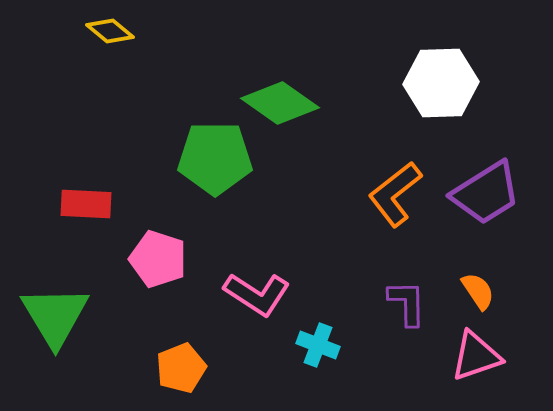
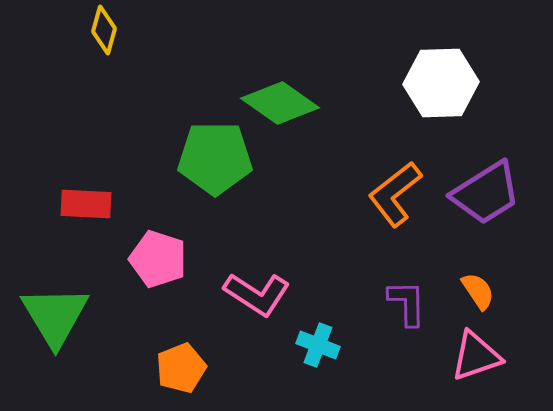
yellow diamond: moved 6 px left, 1 px up; rotated 66 degrees clockwise
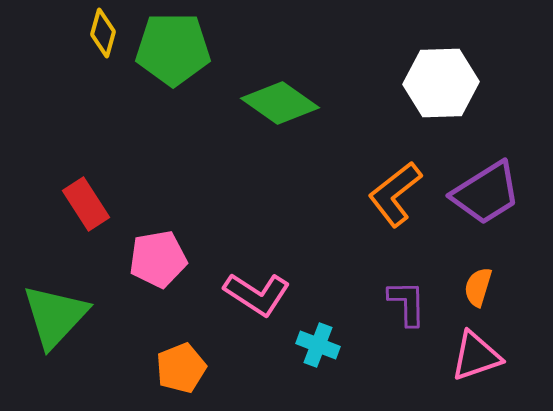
yellow diamond: moved 1 px left, 3 px down
green pentagon: moved 42 px left, 109 px up
red rectangle: rotated 54 degrees clockwise
pink pentagon: rotated 28 degrees counterclockwise
orange semicircle: moved 4 px up; rotated 129 degrees counterclockwise
green triangle: rotated 14 degrees clockwise
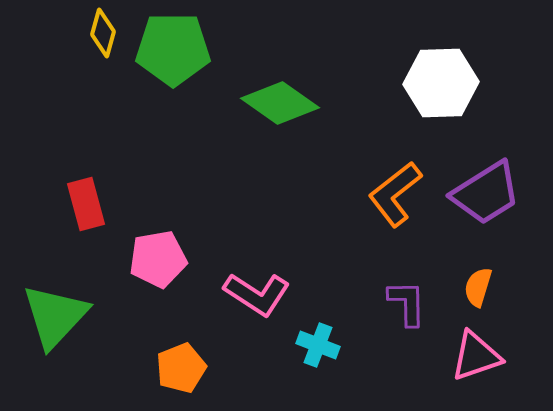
red rectangle: rotated 18 degrees clockwise
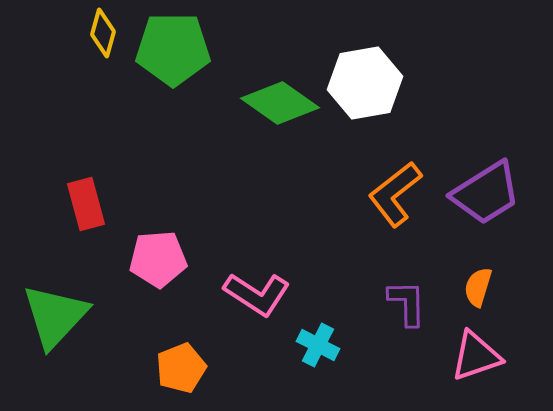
white hexagon: moved 76 px left; rotated 8 degrees counterclockwise
pink pentagon: rotated 6 degrees clockwise
cyan cross: rotated 6 degrees clockwise
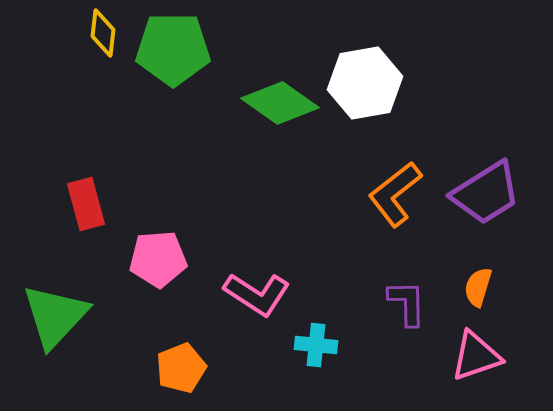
yellow diamond: rotated 9 degrees counterclockwise
cyan cross: moved 2 px left; rotated 21 degrees counterclockwise
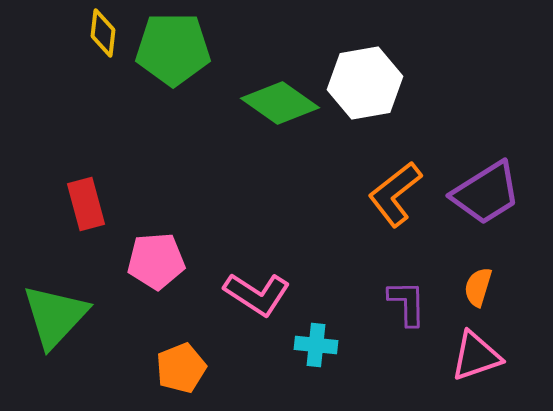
pink pentagon: moved 2 px left, 2 px down
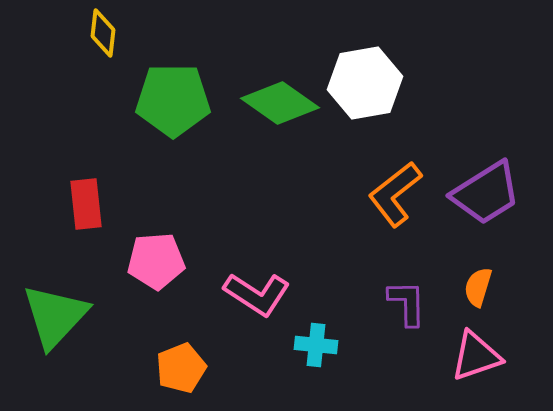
green pentagon: moved 51 px down
red rectangle: rotated 9 degrees clockwise
